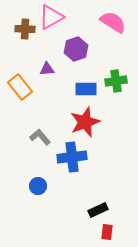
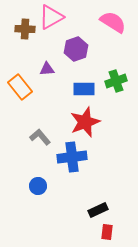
green cross: rotated 10 degrees counterclockwise
blue rectangle: moved 2 px left
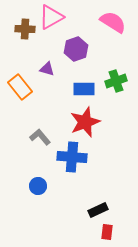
purple triangle: rotated 21 degrees clockwise
blue cross: rotated 12 degrees clockwise
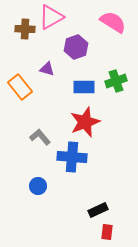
purple hexagon: moved 2 px up
blue rectangle: moved 2 px up
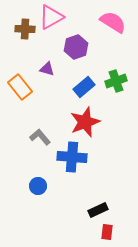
blue rectangle: rotated 40 degrees counterclockwise
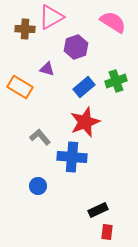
orange rectangle: rotated 20 degrees counterclockwise
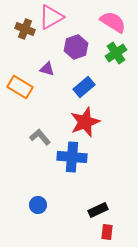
brown cross: rotated 18 degrees clockwise
green cross: moved 28 px up; rotated 15 degrees counterclockwise
blue circle: moved 19 px down
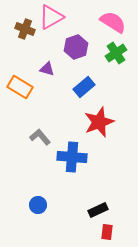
red star: moved 14 px right
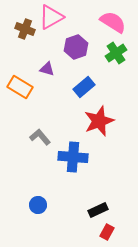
red star: moved 1 px up
blue cross: moved 1 px right
red rectangle: rotated 21 degrees clockwise
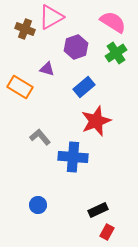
red star: moved 3 px left
